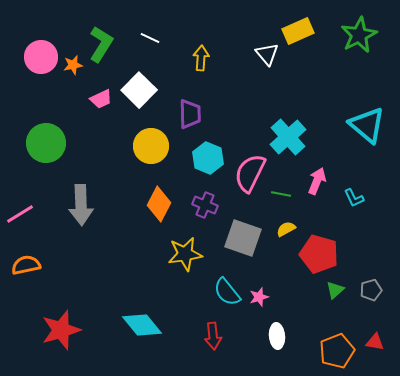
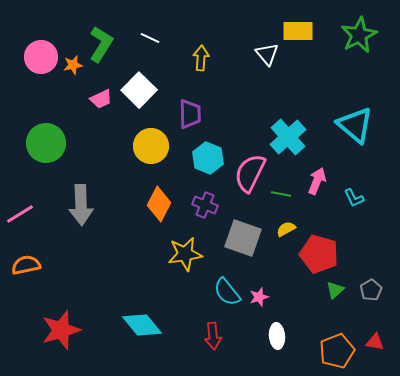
yellow rectangle: rotated 24 degrees clockwise
cyan triangle: moved 12 px left
gray pentagon: rotated 15 degrees counterclockwise
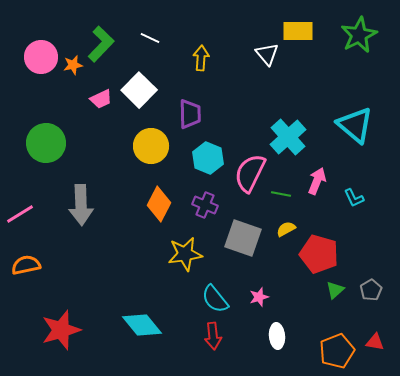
green L-shape: rotated 12 degrees clockwise
cyan semicircle: moved 12 px left, 7 px down
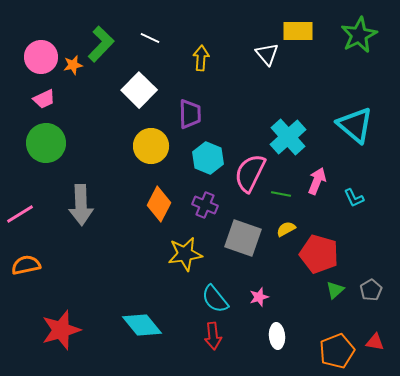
pink trapezoid: moved 57 px left
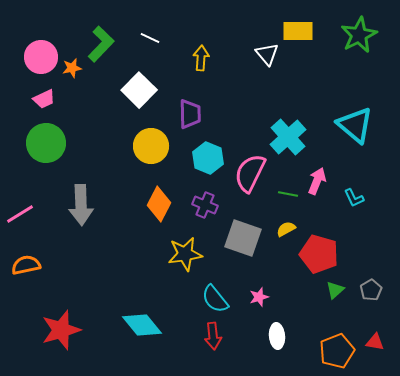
orange star: moved 1 px left, 3 px down
green line: moved 7 px right
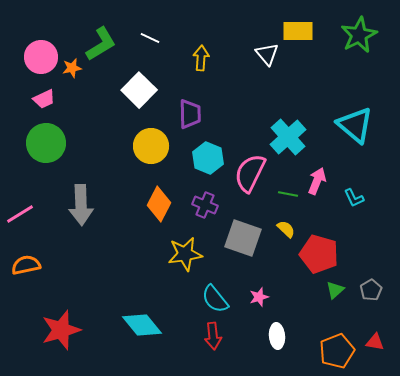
green L-shape: rotated 15 degrees clockwise
yellow semicircle: rotated 72 degrees clockwise
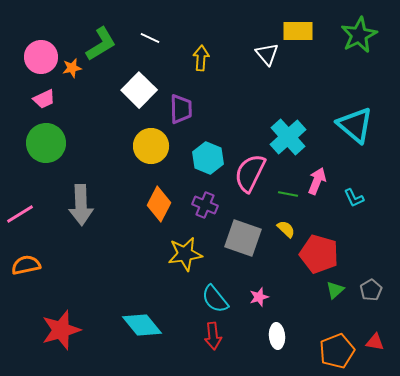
purple trapezoid: moved 9 px left, 5 px up
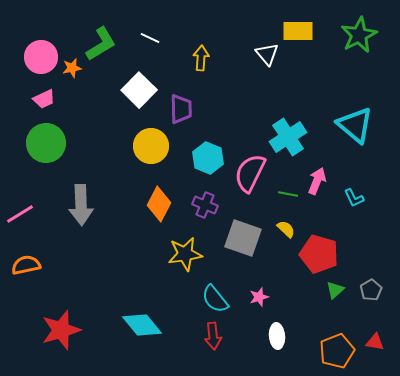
cyan cross: rotated 9 degrees clockwise
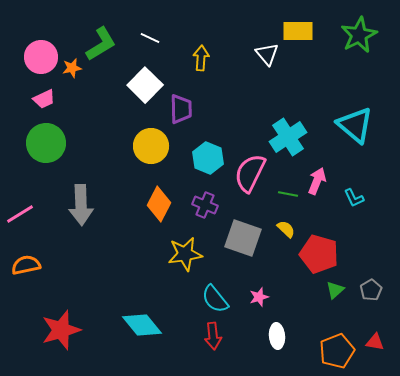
white square: moved 6 px right, 5 px up
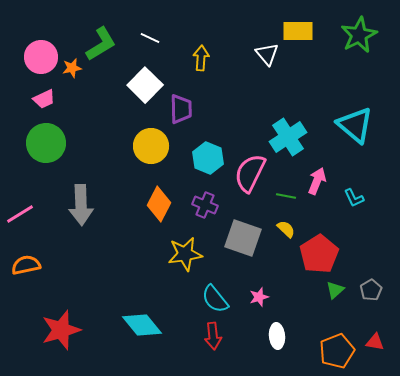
green line: moved 2 px left, 2 px down
red pentagon: rotated 24 degrees clockwise
